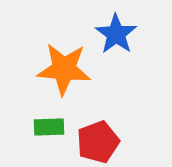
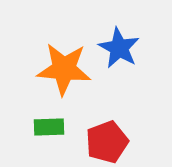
blue star: moved 3 px right, 14 px down; rotated 6 degrees counterclockwise
red pentagon: moved 9 px right
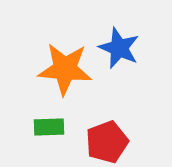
blue star: rotated 6 degrees counterclockwise
orange star: moved 1 px right
